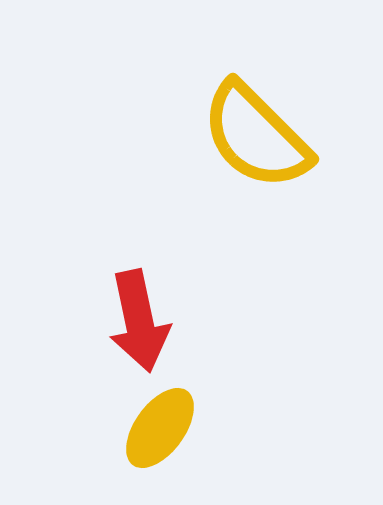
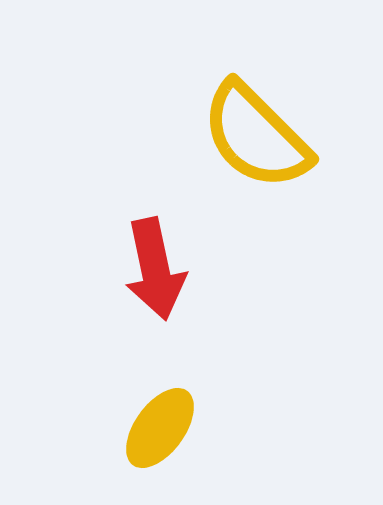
red arrow: moved 16 px right, 52 px up
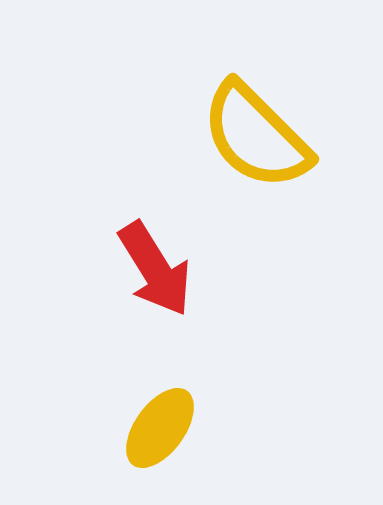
red arrow: rotated 20 degrees counterclockwise
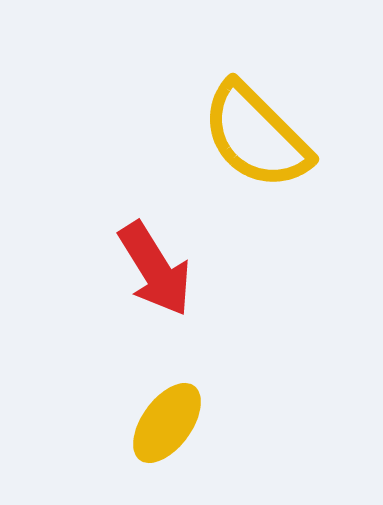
yellow ellipse: moved 7 px right, 5 px up
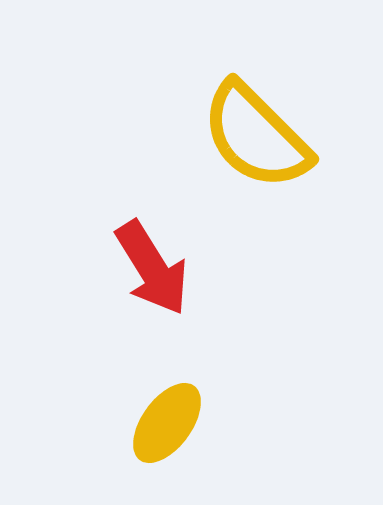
red arrow: moved 3 px left, 1 px up
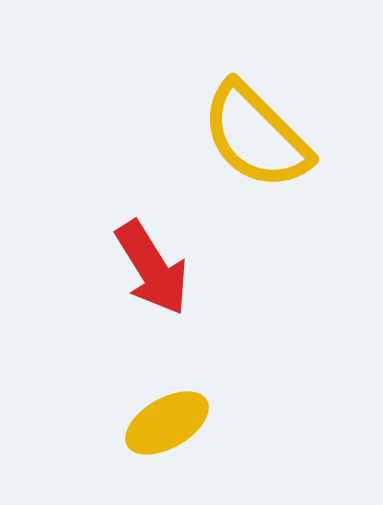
yellow ellipse: rotated 24 degrees clockwise
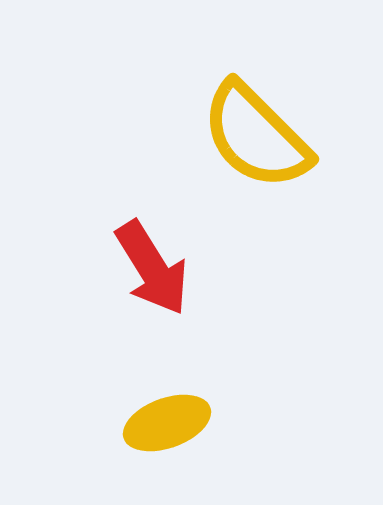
yellow ellipse: rotated 10 degrees clockwise
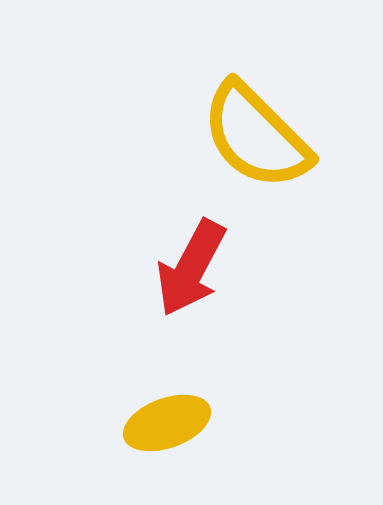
red arrow: moved 39 px right; rotated 60 degrees clockwise
